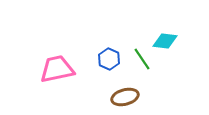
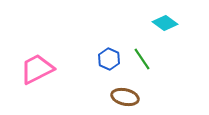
cyan diamond: moved 18 px up; rotated 30 degrees clockwise
pink trapezoid: moved 20 px left; rotated 15 degrees counterclockwise
brown ellipse: rotated 28 degrees clockwise
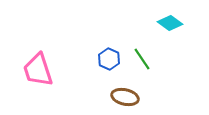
cyan diamond: moved 5 px right
pink trapezoid: moved 1 px right, 1 px down; rotated 81 degrees counterclockwise
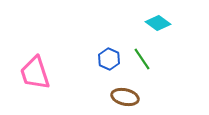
cyan diamond: moved 12 px left
pink trapezoid: moved 3 px left, 3 px down
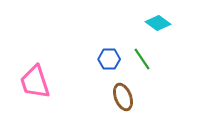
blue hexagon: rotated 25 degrees counterclockwise
pink trapezoid: moved 9 px down
brown ellipse: moved 2 px left; rotated 56 degrees clockwise
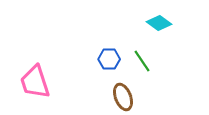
cyan diamond: moved 1 px right
green line: moved 2 px down
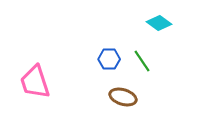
brown ellipse: rotated 52 degrees counterclockwise
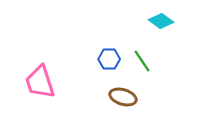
cyan diamond: moved 2 px right, 2 px up
pink trapezoid: moved 5 px right
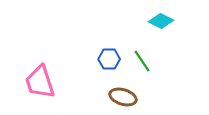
cyan diamond: rotated 10 degrees counterclockwise
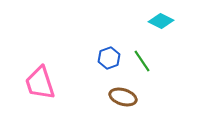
blue hexagon: moved 1 px up; rotated 20 degrees counterclockwise
pink trapezoid: moved 1 px down
